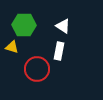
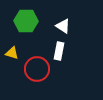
green hexagon: moved 2 px right, 4 px up
yellow triangle: moved 6 px down
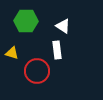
white rectangle: moved 2 px left, 1 px up; rotated 18 degrees counterclockwise
red circle: moved 2 px down
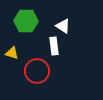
white rectangle: moved 3 px left, 4 px up
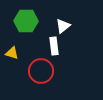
white triangle: rotated 49 degrees clockwise
red circle: moved 4 px right
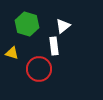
green hexagon: moved 1 px right, 3 px down; rotated 15 degrees clockwise
red circle: moved 2 px left, 2 px up
